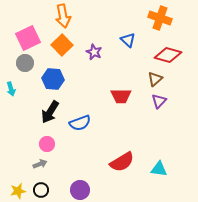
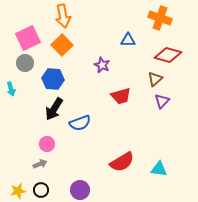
blue triangle: rotated 42 degrees counterclockwise
purple star: moved 8 px right, 13 px down
red trapezoid: rotated 15 degrees counterclockwise
purple triangle: moved 3 px right
black arrow: moved 4 px right, 3 px up
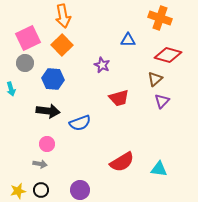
red trapezoid: moved 2 px left, 2 px down
black arrow: moved 6 px left, 2 px down; rotated 115 degrees counterclockwise
gray arrow: rotated 32 degrees clockwise
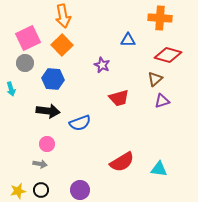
orange cross: rotated 15 degrees counterclockwise
purple triangle: rotated 28 degrees clockwise
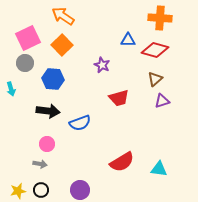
orange arrow: rotated 135 degrees clockwise
red diamond: moved 13 px left, 5 px up
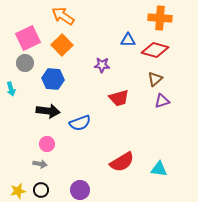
purple star: rotated 21 degrees counterclockwise
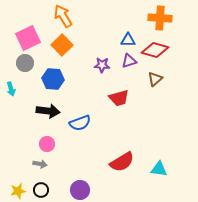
orange arrow: rotated 25 degrees clockwise
purple triangle: moved 33 px left, 40 px up
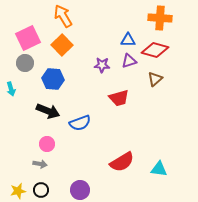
black arrow: rotated 15 degrees clockwise
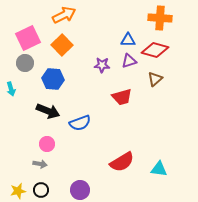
orange arrow: moved 1 px right, 1 px up; rotated 95 degrees clockwise
red trapezoid: moved 3 px right, 1 px up
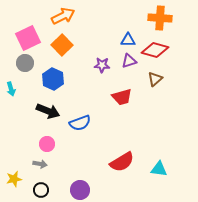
orange arrow: moved 1 px left, 1 px down
blue hexagon: rotated 20 degrees clockwise
yellow star: moved 4 px left, 12 px up
